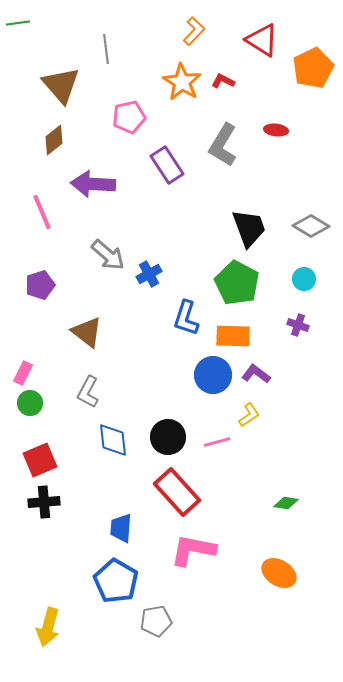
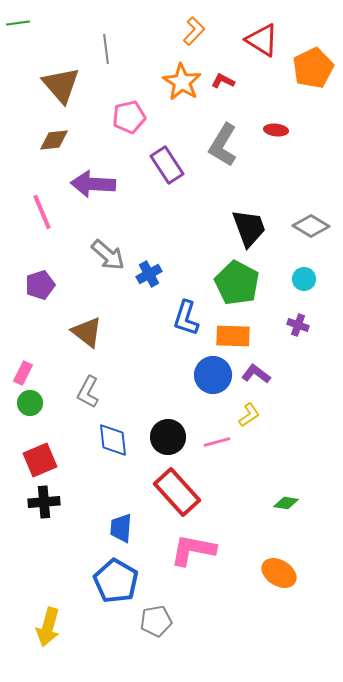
brown diamond at (54, 140): rotated 32 degrees clockwise
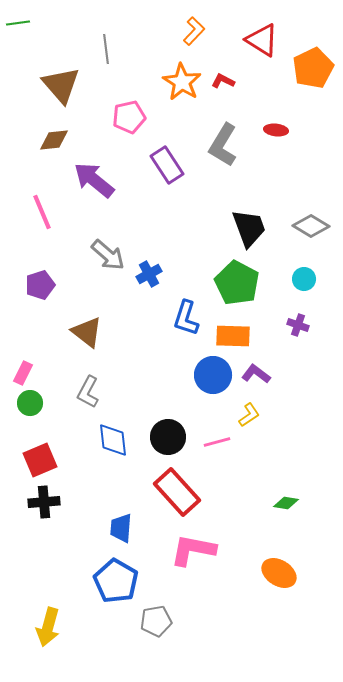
purple arrow at (93, 184): moved 1 px right, 4 px up; rotated 36 degrees clockwise
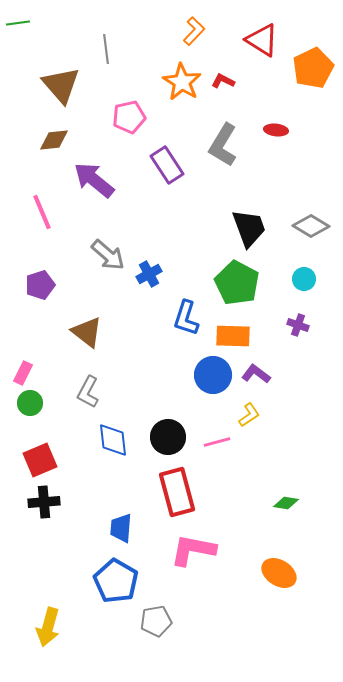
red rectangle at (177, 492): rotated 27 degrees clockwise
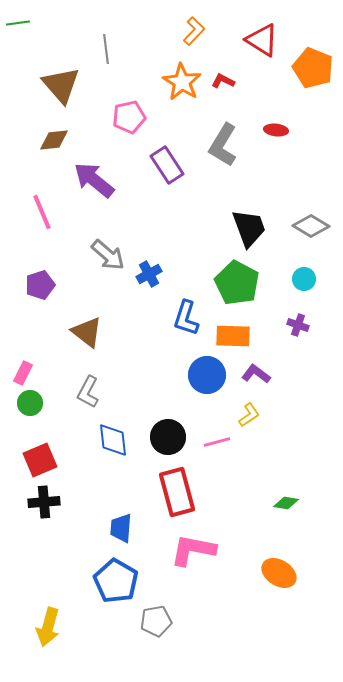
orange pentagon at (313, 68): rotated 24 degrees counterclockwise
blue circle at (213, 375): moved 6 px left
